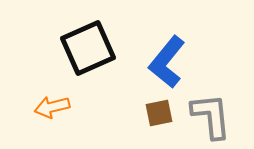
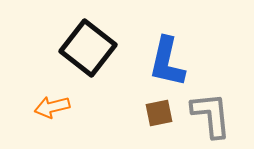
black square: rotated 28 degrees counterclockwise
blue L-shape: rotated 26 degrees counterclockwise
gray L-shape: moved 1 px up
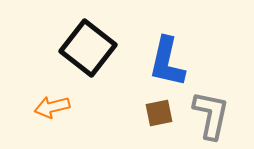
gray L-shape: rotated 18 degrees clockwise
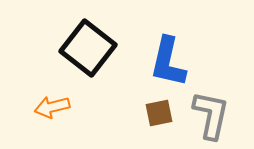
blue L-shape: moved 1 px right
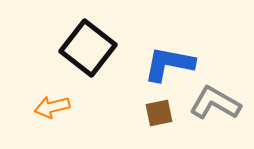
blue L-shape: moved 1 px right, 2 px down; rotated 88 degrees clockwise
gray L-shape: moved 4 px right, 12 px up; rotated 72 degrees counterclockwise
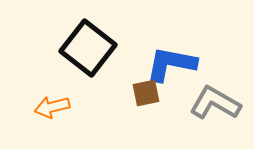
blue L-shape: moved 2 px right
brown square: moved 13 px left, 20 px up
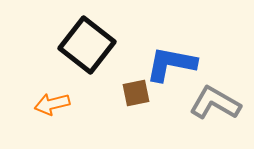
black square: moved 1 px left, 3 px up
brown square: moved 10 px left
orange arrow: moved 3 px up
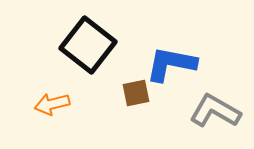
black square: moved 1 px right
gray L-shape: moved 8 px down
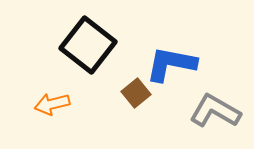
brown square: rotated 28 degrees counterclockwise
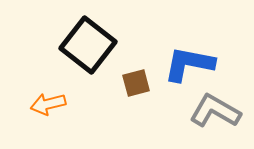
blue L-shape: moved 18 px right
brown square: moved 10 px up; rotated 24 degrees clockwise
orange arrow: moved 4 px left
